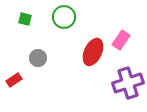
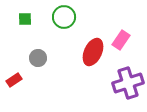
green square: rotated 16 degrees counterclockwise
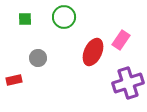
red rectangle: rotated 21 degrees clockwise
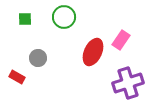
red rectangle: moved 3 px right, 3 px up; rotated 42 degrees clockwise
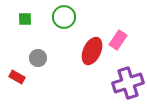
pink rectangle: moved 3 px left
red ellipse: moved 1 px left, 1 px up
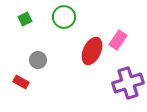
green square: rotated 24 degrees counterclockwise
gray circle: moved 2 px down
red rectangle: moved 4 px right, 5 px down
